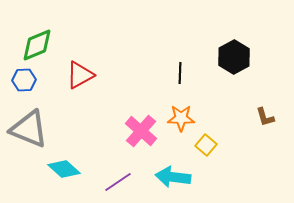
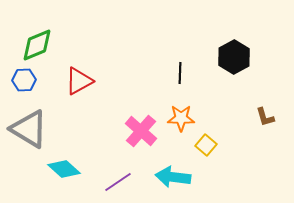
red triangle: moved 1 px left, 6 px down
gray triangle: rotated 9 degrees clockwise
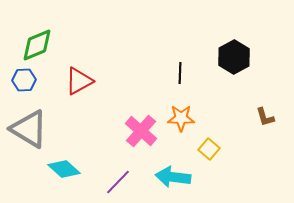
yellow square: moved 3 px right, 4 px down
purple line: rotated 12 degrees counterclockwise
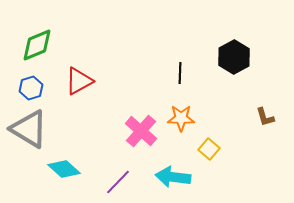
blue hexagon: moved 7 px right, 8 px down; rotated 15 degrees counterclockwise
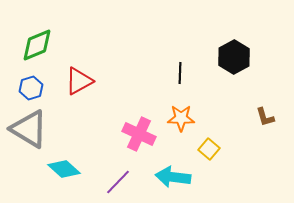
pink cross: moved 2 px left, 3 px down; rotated 16 degrees counterclockwise
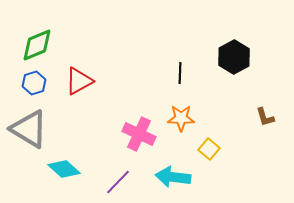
blue hexagon: moved 3 px right, 5 px up
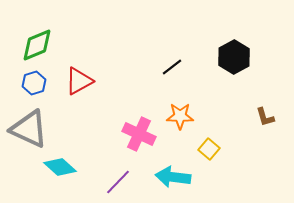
black line: moved 8 px left, 6 px up; rotated 50 degrees clockwise
orange star: moved 1 px left, 2 px up
gray triangle: rotated 6 degrees counterclockwise
cyan diamond: moved 4 px left, 2 px up
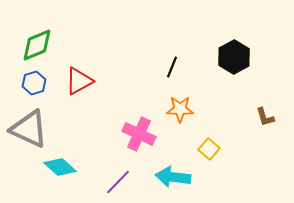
black line: rotated 30 degrees counterclockwise
orange star: moved 7 px up
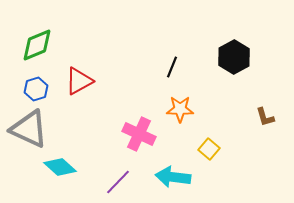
blue hexagon: moved 2 px right, 6 px down
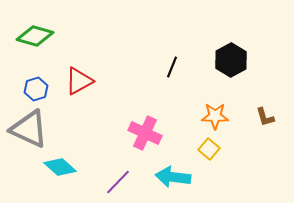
green diamond: moved 2 px left, 9 px up; rotated 39 degrees clockwise
black hexagon: moved 3 px left, 3 px down
orange star: moved 35 px right, 7 px down
pink cross: moved 6 px right, 1 px up
